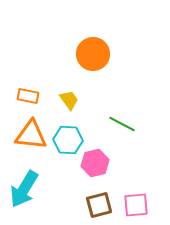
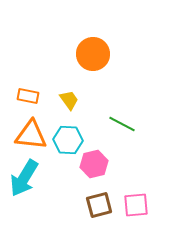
pink hexagon: moved 1 px left, 1 px down
cyan arrow: moved 11 px up
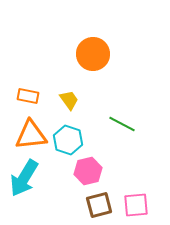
orange triangle: rotated 12 degrees counterclockwise
cyan hexagon: rotated 16 degrees clockwise
pink hexagon: moved 6 px left, 7 px down
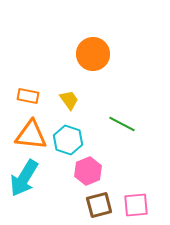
orange triangle: rotated 12 degrees clockwise
pink hexagon: rotated 8 degrees counterclockwise
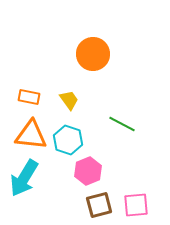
orange rectangle: moved 1 px right, 1 px down
